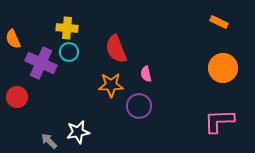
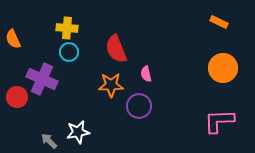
purple cross: moved 1 px right, 16 px down
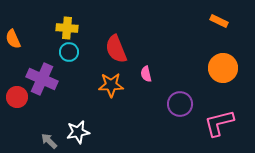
orange rectangle: moved 1 px up
purple circle: moved 41 px right, 2 px up
pink L-shape: moved 2 px down; rotated 12 degrees counterclockwise
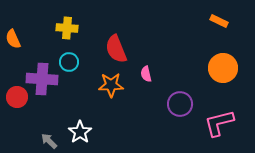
cyan circle: moved 10 px down
purple cross: rotated 20 degrees counterclockwise
white star: moved 2 px right; rotated 25 degrees counterclockwise
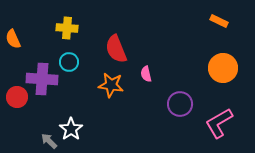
orange star: rotated 10 degrees clockwise
pink L-shape: rotated 16 degrees counterclockwise
white star: moved 9 px left, 3 px up
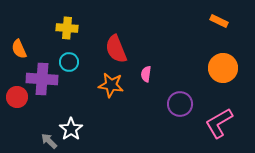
orange semicircle: moved 6 px right, 10 px down
pink semicircle: rotated 21 degrees clockwise
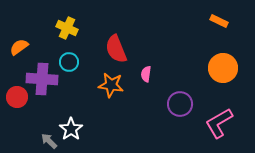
yellow cross: rotated 20 degrees clockwise
orange semicircle: moved 2 px up; rotated 78 degrees clockwise
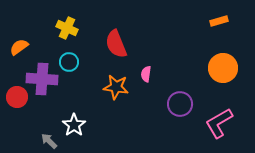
orange rectangle: rotated 42 degrees counterclockwise
red semicircle: moved 5 px up
orange star: moved 5 px right, 2 px down
white star: moved 3 px right, 4 px up
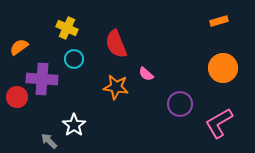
cyan circle: moved 5 px right, 3 px up
pink semicircle: rotated 56 degrees counterclockwise
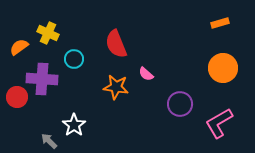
orange rectangle: moved 1 px right, 2 px down
yellow cross: moved 19 px left, 5 px down
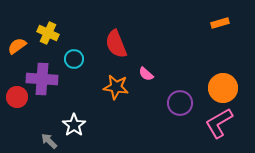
orange semicircle: moved 2 px left, 1 px up
orange circle: moved 20 px down
purple circle: moved 1 px up
